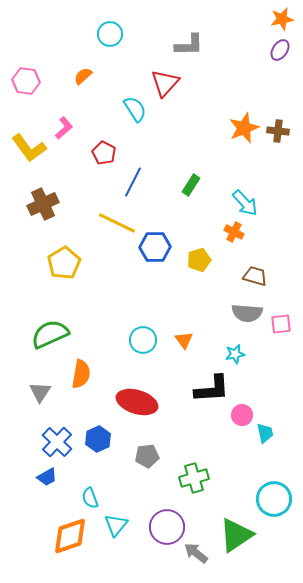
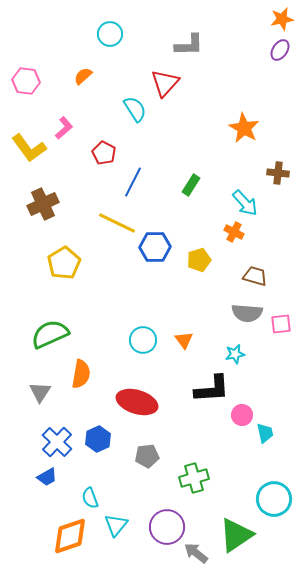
orange star at (244, 128): rotated 20 degrees counterclockwise
brown cross at (278, 131): moved 42 px down
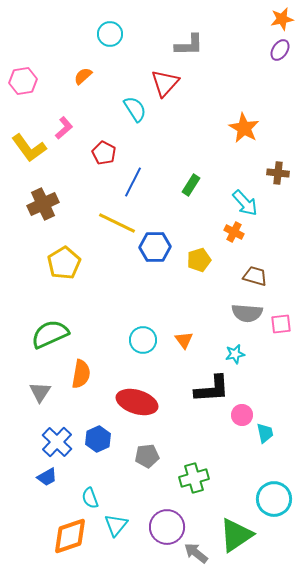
pink hexagon at (26, 81): moved 3 px left; rotated 16 degrees counterclockwise
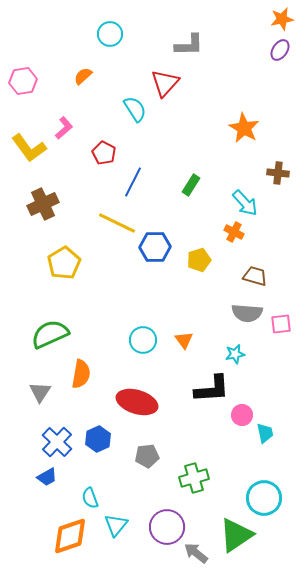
cyan circle at (274, 499): moved 10 px left, 1 px up
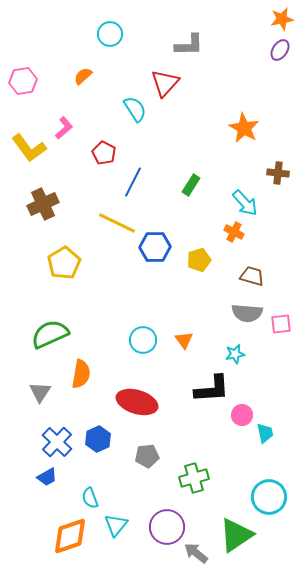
brown trapezoid at (255, 276): moved 3 px left
cyan circle at (264, 498): moved 5 px right, 1 px up
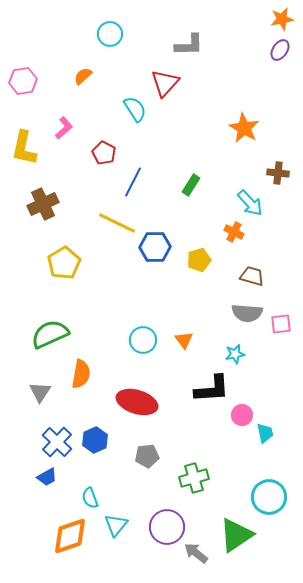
yellow L-shape at (29, 148): moved 5 px left; rotated 48 degrees clockwise
cyan arrow at (245, 203): moved 5 px right
blue hexagon at (98, 439): moved 3 px left, 1 px down
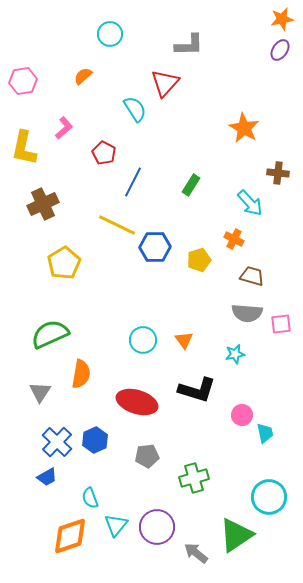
yellow line at (117, 223): moved 2 px down
orange cross at (234, 232): moved 7 px down
black L-shape at (212, 389): moved 15 px left, 1 px down; rotated 21 degrees clockwise
purple circle at (167, 527): moved 10 px left
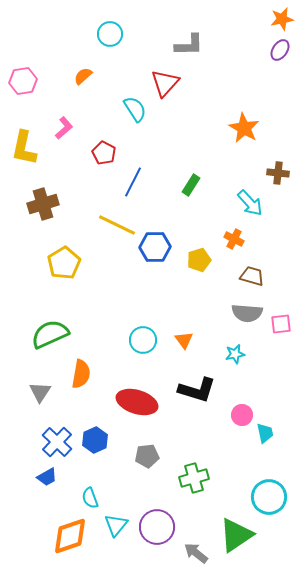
brown cross at (43, 204): rotated 8 degrees clockwise
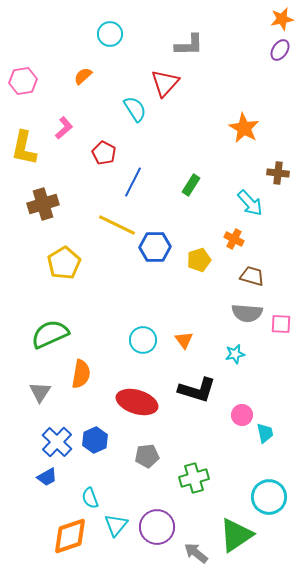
pink square at (281, 324): rotated 10 degrees clockwise
